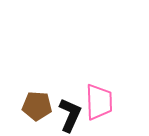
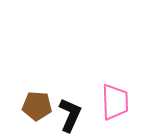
pink trapezoid: moved 16 px right
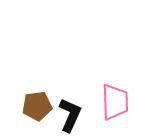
brown pentagon: rotated 12 degrees counterclockwise
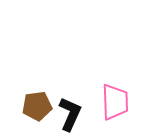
black L-shape: moved 1 px up
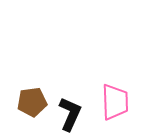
brown pentagon: moved 5 px left, 4 px up
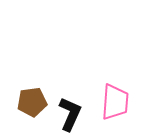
pink trapezoid: rotated 6 degrees clockwise
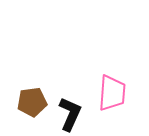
pink trapezoid: moved 3 px left, 9 px up
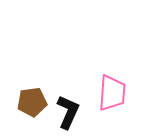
black L-shape: moved 2 px left, 2 px up
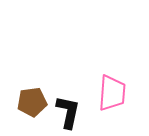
black L-shape: rotated 12 degrees counterclockwise
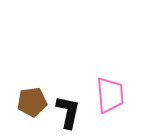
pink trapezoid: moved 2 px left, 2 px down; rotated 9 degrees counterclockwise
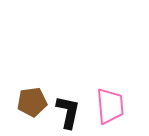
pink trapezoid: moved 11 px down
